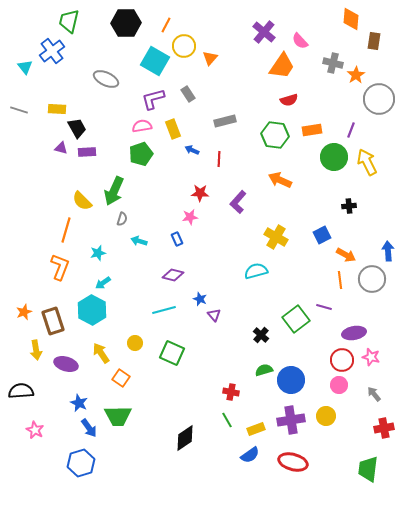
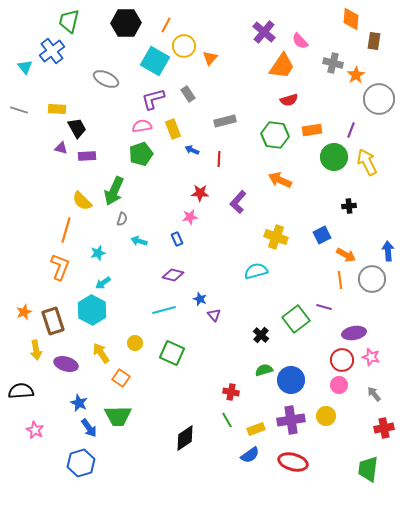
purple rectangle at (87, 152): moved 4 px down
yellow cross at (276, 237): rotated 10 degrees counterclockwise
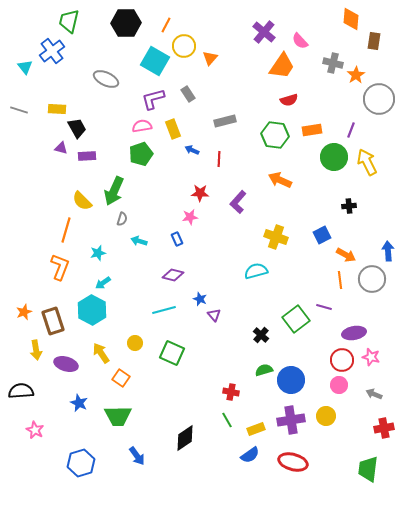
gray arrow at (374, 394): rotated 28 degrees counterclockwise
blue arrow at (89, 428): moved 48 px right, 28 px down
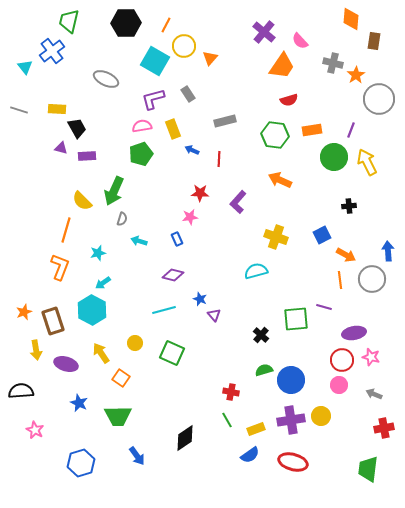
green square at (296, 319): rotated 32 degrees clockwise
yellow circle at (326, 416): moved 5 px left
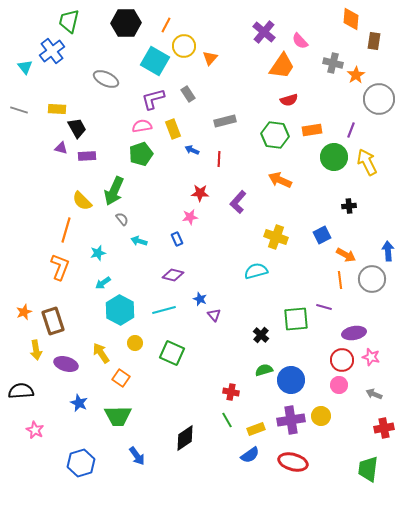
gray semicircle at (122, 219): rotated 56 degrees counterclockwise
cyan hexagon at (92, 310): moved 28 px right
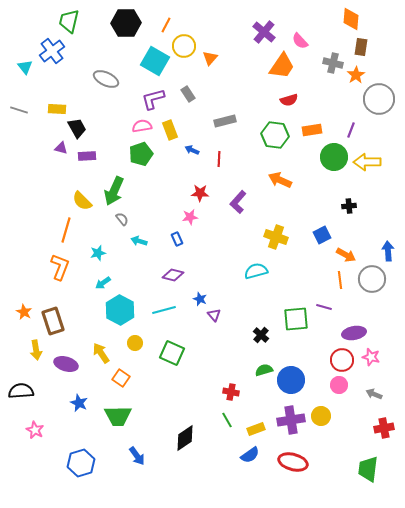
brown rectangle at (374, 41): moved 13 px left, 6 px down
yellow rectangle at (173, 129): moved 3 px left, 1 px down
yellow arrow at (367, 162): rotated 64 degrees counterclockwise
orange star at (24, 312): rotated 21 degrees counterclockwise
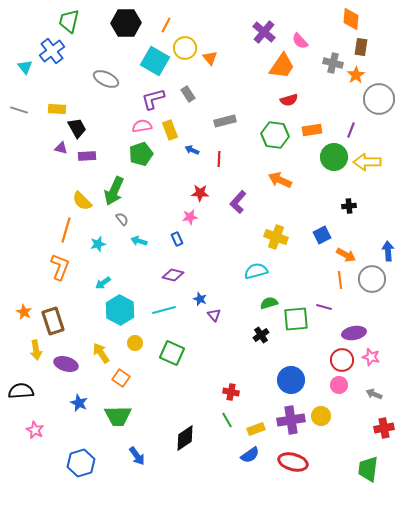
yellow circle at (184, 46): moved 1 px right, 2 px down
orange triangle at (210, 58): rotated 21 degrees counterclockwise
cyan star at (98, 253): moved 9 px up
black cross at (261, 335): rotated 14 degrees clockwise
green semicircle at (264, 370): moved 5 px right, 67 px up
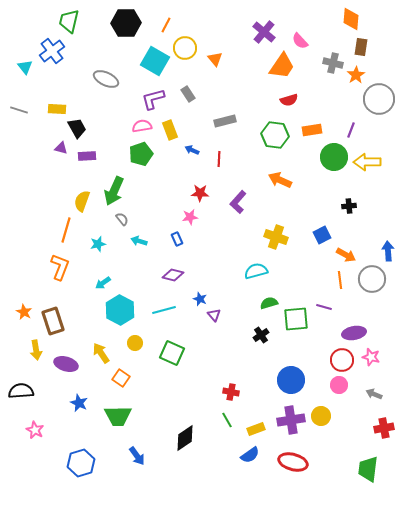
orange triangle at (210, 58): moved 5 px right, 1 px down
yellow semicircle at (82, 201): rotated 65 degrees clockwise
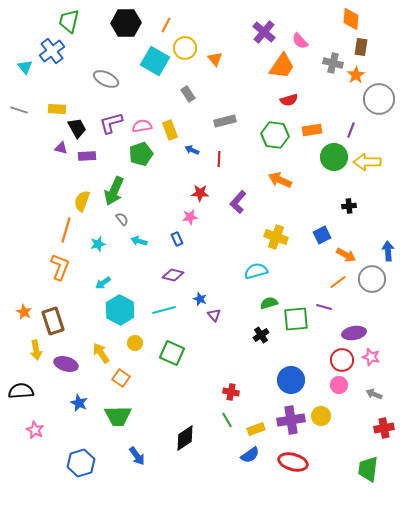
purple L-shape at (153, 99): moved 42 px left, 24 px down
orange line at (340, 280): moved 2 px left, 2 px down; rotated 60 degrees clockwise
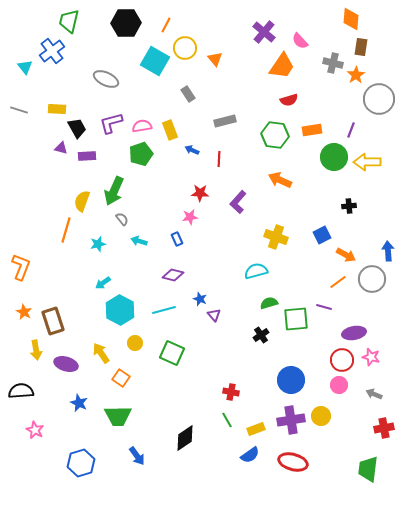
orange L-shape at (60, 267): moved 39 px left
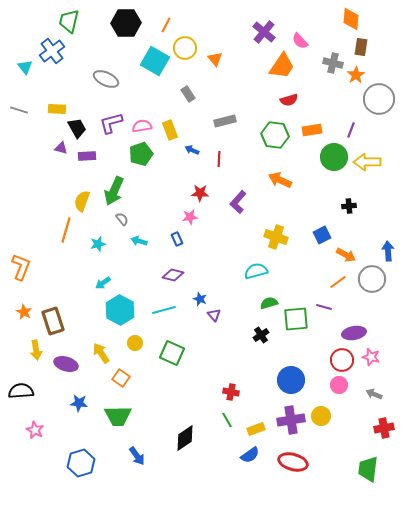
blue star at (79, 403): rotated 18 degrees counterclockwise
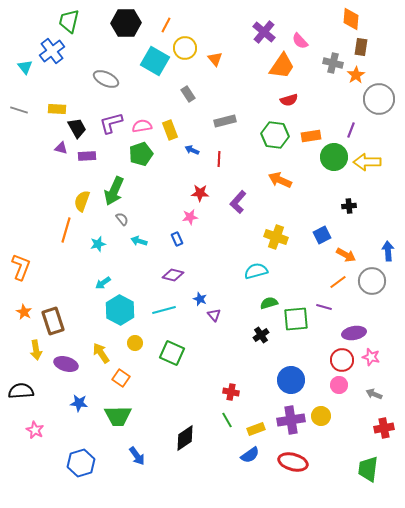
orange rectangle at (312, 130): moved 1 px left, 6 px down
gray circle at (372, 279): moved 2 px down
